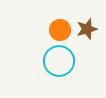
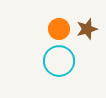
orange circle: moved 1 px left, 1 px up
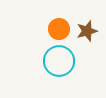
brown star: moved 2 px down
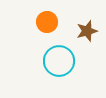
orange circle: moved 12 px left, 7 px up
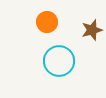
brown star: moved 5 px right, 1 px up
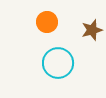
cyan circle: moved 1 px left, 2 px down
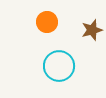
cyan circle: moved 1 px right, 3 px down
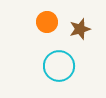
brown star: moved 12 px left, 1 px up
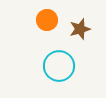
orange circle: moved 2 px up
